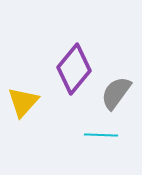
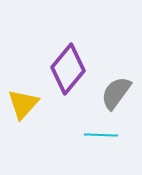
purple diamond: moved 6 px left
yellow triangle: moved 2 px down
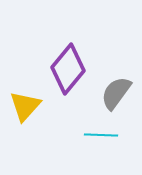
yellow triangle: moved 2 px right, 2 px down
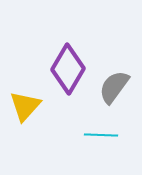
purple diamond: rotated 9 degrees counterclockwise
gray semicircle: moved 2 px left, 6 px up
